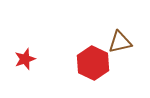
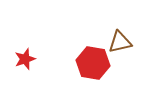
red hexagon: rotated 16 degrees counterclockwise
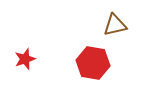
brown triangle: moved 5 px left, 17 px up
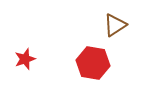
brown triangle: rotated 20 degrees counterclockwise
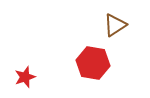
red star: moved 18 px down
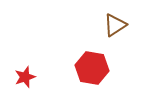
red hexagon: moved 1 px left, 5 px down
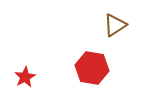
red star: rotated 10 degrees counterclockwise
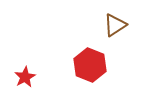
red hexagon: moved 2 px left, 3 px up; rotated 12 degrees clockwise
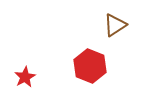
red hexagon: moved 1 px down
